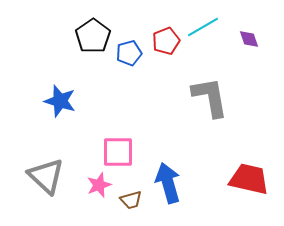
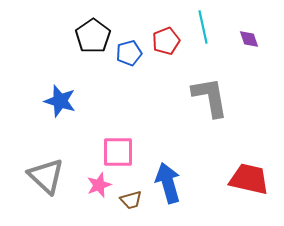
cyan line: rotated 72 degrees counterclockwise
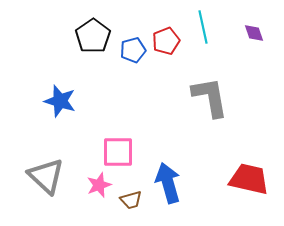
purple diamond: moved 5 px right, 6 px up
blue pentagon: moved 4 px right, 3 px up
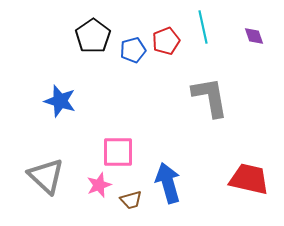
purple diamond: moved 3 px down
